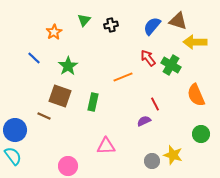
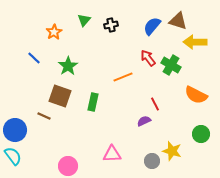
orange semicircle: rotated 40 degrees counterclockwise
pink triangle: moved 6 px right, 8 px down
yellow star: moved 1 px left, 4 px up
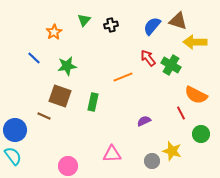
green star: moved 1 px left; rotated 24 degrees clockwise
red line: moved 26 px right, 9 px down
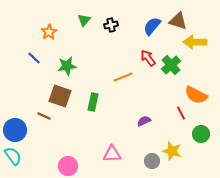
orange star: moved 5 px left
green cross: rotated 18 degrees clockwise
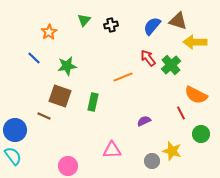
pink triangle: moved 4 px up
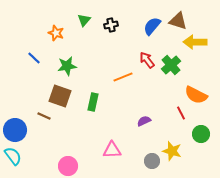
orange star: moved 7 px right, 1 px down; rotated 21 degrees counterclockwise
red arrow: moved 1 px left, 2 px down
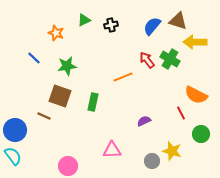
green triangle: rotated 24 degrees clockwise
green cross: moved 1 px left, 6 px up; rotated 18 degrees counterclockwise
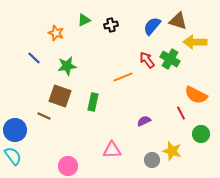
gray circle: moved 1 px up
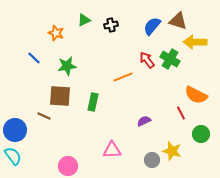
brown square: rotated 15 degrees counterclockwise
